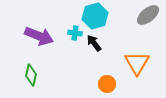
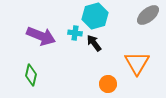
purple arrow: moved 2 px right
orange circle: moved 1 px right
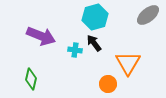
cyan hexagon: moved 1 px down
cyan cross: moved 17 px down
orange triangle: moved 9 px left
green diamond: moved 4 px down
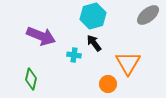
cyan hexagon: moved 2 px left, 1 px up
cyan cross: moved 1 px left, 5 px down
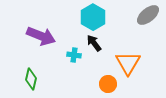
cyan hexagon: moved 1 px down; rotated 15 degrees counterclockwise
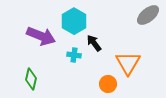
cyan hexagon: moved 19 px left, 4 px down
